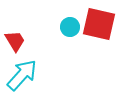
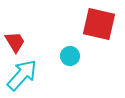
cyan circle: moved 29 px down
red trapezoid: moved 1 px down
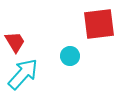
red square: rotated 20 degrees counterclockwise
cyan arrow: moved 1 px right, 1 px up
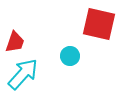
red square: rotated 20 degrees clockwise
red trapezoid: rotated 50 degrees clockwise
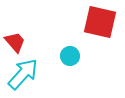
red square: moved 1 px right, 2 px up
red trapezoid: rotated 60 degrees counterclockwise
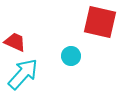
red trapezoid: rotated 25 degrees counterclockwise
cyan circle: moved 1 px right
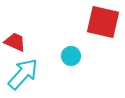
red square: moved 3 px right
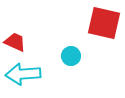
red square: moved 1 px right, 1 px down
cyan arrow: rotated 136 degrees counterclockwise
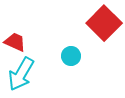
red square: rotated 32 degrees clockwise
cyan arrow: moved 2 px left; rotated 56 degrees counterclockwise
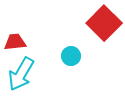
red trapezoid: rotated 30 degrees counterclockwise
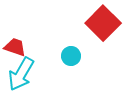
red square: moved 1 px left
red trapezoid: moved 5 px down; rotated 25 degrees clockwise
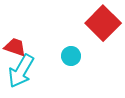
cyan arrow: moved 3 px up
